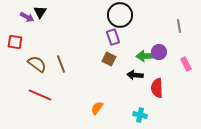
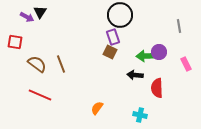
brown square: moved 1 px right, 7 px up
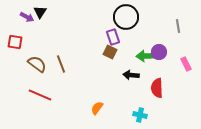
black circle: moved 6 px right, 2 px down
gray line: moved 1 px left
black arrow: moved 4 px left
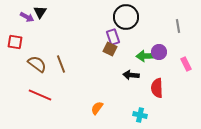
brown square: moved 3 px up
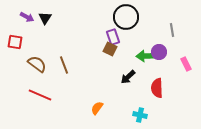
black triangle: moved 5 px right, 6 px down
gray line: moved 6 px left, 4 px down
brown line: moved 3 px right, 1 px down
black arrow: moved 3 px left, 2 px down; rotated 49 degrees counterclockwise
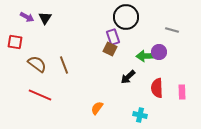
gray line: rotated 64 degrees counterclockwise
pink rectangle: moved 4 px left, 28 px down; rotated 24 degrees clockwise
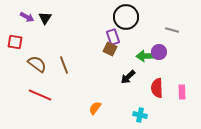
orange semicircle: moved 2 px left
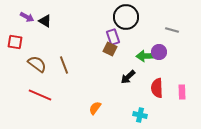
black triangle: moved 3 px down; rotated 32 degrees counterclockwise
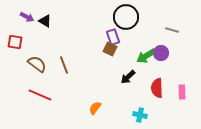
purple circle: moved 2 px right, 1 px down
green arrow: rotated 30 degrees counterclockwise
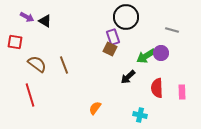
red line: moved 10 px left; rotated 50 degrees clockwise
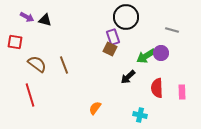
black triangle: moved 1 px up; rotated 16 degrees counterclockwise
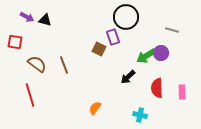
brown square: moved 11 px left
